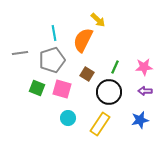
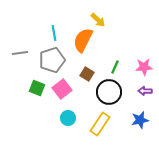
pink square: rotated 36 degrees clockwise
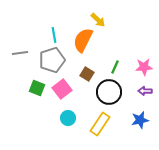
cyan line: moved 2 px down
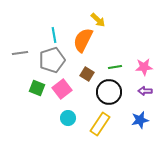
green line: rotated 56 degrees clockwise
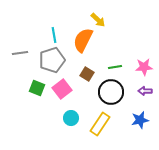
black circle: moved 2 px right
cyan circle: moved 3 px right
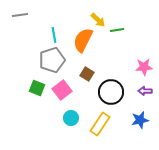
gray line: moved 38 px up
green line: moved 2 px right, 37 px up
pink square: moved 1 px down
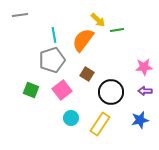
orange semicircle: rotated 10 degrees clockwise
green square: moved 6 px left, 2 px down
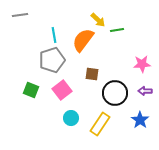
pink star: moved 2 px left, 3 px up
brown square: moved 5 px right; rotated 24 degrees counterclockwise
black circle: moved 4 px right, 1 px down
blue star: rotated 24 degrees counterclockwise
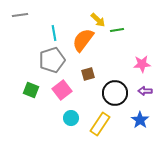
cyan line: moved 2 px up
brown square: moved 4 px left; rotated 24 degrees counterclockwise
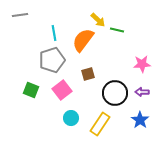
green line: rotated 24 degrees clockwise
purple arrow: moved 3 px left, 1 px down
